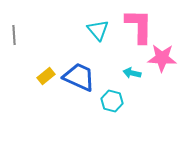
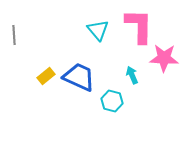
pink star: moved 2 px right
cyan arrow: moved 2 px down; rotated 54 degrees clockwise
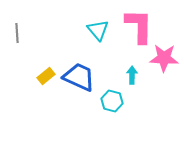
gray line: moved 3 px right, 2 px up
cyan arrow: rotated 24 degrees clockwise
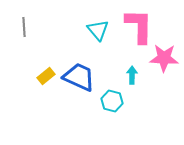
gray line: moved 7 px right, 6 px up
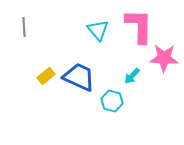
cyan arrow: moved 1 px down; rotated 138 degrees counterclockwise
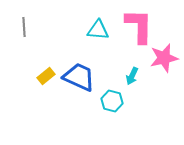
cyan triangle: rotated 45 degrees counterclockwise
pink star: rotated 16 degrees counterclockwise
cyan arrow: rotated 18 degrees counterclockwise
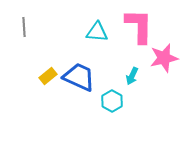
cyan triangle: moved 1 px left, 2 px down
yellow rectangle: moved 2 px right
cyan hexagon: rotated 15 degrees clockwise
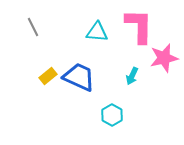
gray line: moved 9 px right; rotated 24 degrees counterclockwise
cyan hexagon: moved 14 px down
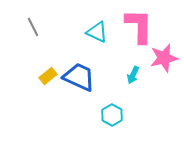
cyan triangle: rotated 20 degrees clockwise
cyan arrow: moved 1 px right, 1 px up
